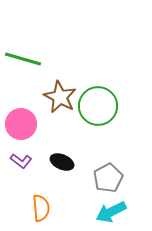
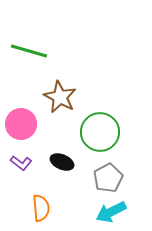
green line: moved 6 px right, 8 px up
green circle: moved 2 px right, 26 px down
purple L-shape: moved 2 px down
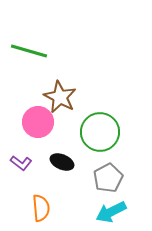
pink circle: moved 17 px right, 2 px up
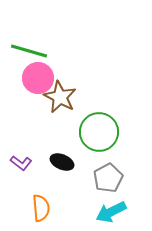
pink circle: moved 44 px up
green circle: moved 1 px left
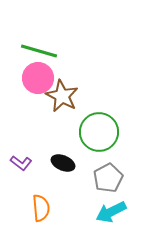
green line: moved 10 px right
brown star: moved 2 px right, 1 px up
black ellipse: moved 1 px right, 1 px down
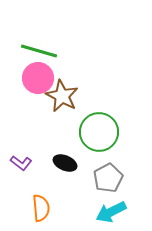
black ellipse: moved 2 px right
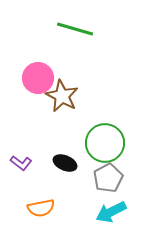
green line: moved 36 px right, 22 px up
green circle: moved 6 px right, 11 px down
orange semicircle: rotated 84 degrees clockwise
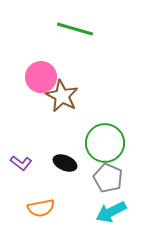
pink circle: moved 3 px right, 1 px up
gray pentagon: rotated 20 degrees counterclockwise
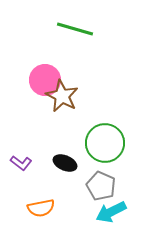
pink circle: moved 4 px right, 3 px down
gray pentagon: moved 7 px left, 8 px down
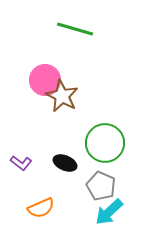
orange semicircle: rotated 12 degrees counterclockwise
cyan arrow: moved 2 px left; rotated 16 degrees counterclockwise
